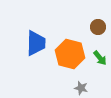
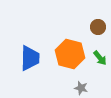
blue trapezoid: moved 6 px left, 15 px down
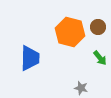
orange hexagon: moved 22 px up
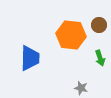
brown circle: moved 1 px right, 2 px up
orange hexagon: moved 1 px right, 3 px down; rotated 8 degrees counterclockwise
green arrow: rotated 21 degrees clockwise
